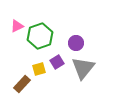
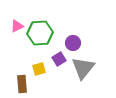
green hexagon: moved 3 px up; rotated 15 degrees clockwise
purple circle: moved 3 px left
purple square: moved 2 px right, 3 px up
brown rectangle: rotated 48 degrees counterclockwise
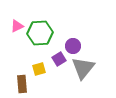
purple circle: moved 3 px down
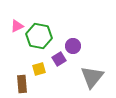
green hexagon: moved 1 px left, 3 px down; rotated 15 degrees clockwise
gray triangle: moved 9 px right, 9 px down
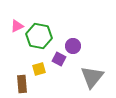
purple square: rotated 32 degrees counterclockwise
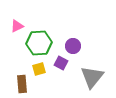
green hexagon: moved 7 px down; rotated 15 degrees counterclockwise
purple square: moved 2 px right, 4 px down
